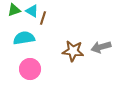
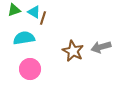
cyan triangle: moved 2 px right, 1 px down
brown star: rotated 20 degrees clockwise
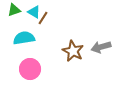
brown line: rotated 16 degrees clockwise
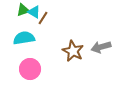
green triangle: moved 9 px right
